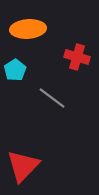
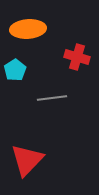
gray line: rotated 44 degrees counterclockwise
red triangle: moved 4 px right, 6 px up
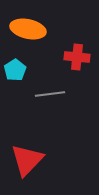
orange ellipse: rotated 16 degrees clockwise
red cross: rotated 10 degrees counterclockwise
gray line: moved 2 px left, 4 px up
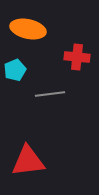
cyan pentagon: rotated 10 degrees clockwise
red triangle: moved 1 px right, 1 px down; rotated 39 degrees clockwise
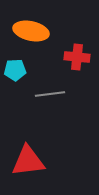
orange ellipse: moved 3 px right, 2 px down
cyan pentagon: rotated 20 degrees clockwise
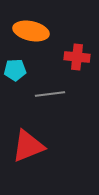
red triangle: moved 15 px up; rotated 15 degrees counterclockwise
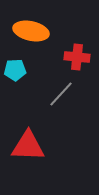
gray line: moved 11 px right; rotated 40 degrees counterclockwise
red triangle: rotated 24 degrees clockwise
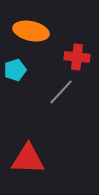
cyan pentagon: rotated 15 degrees counterclockwise
gray line: moved 2 px up
red triangle: moved 13 px down
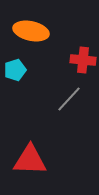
red cross: moved 6 px right, 3 px down
gray line: moved 8 px right, 7 px down
red triangle: moved 2 px right, 1 px down
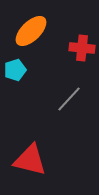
orange ellipse: rotated 56 degrees counterclockwise
red cross: moved 1 px left, 12 px up
red triangle: rotated 12 degrees clockwise
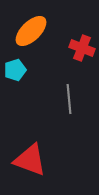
red cross: rotated 15 degrees clockwise
gray line: rotated 48 degrees counterclockwise
red triangle: rotated 6 degrees clockwise
